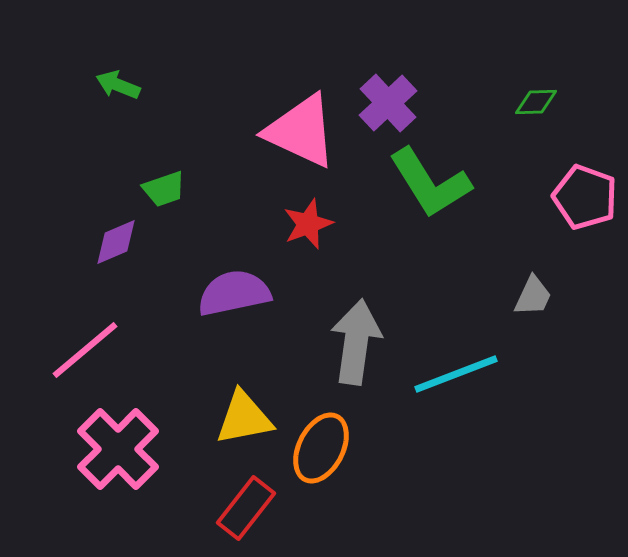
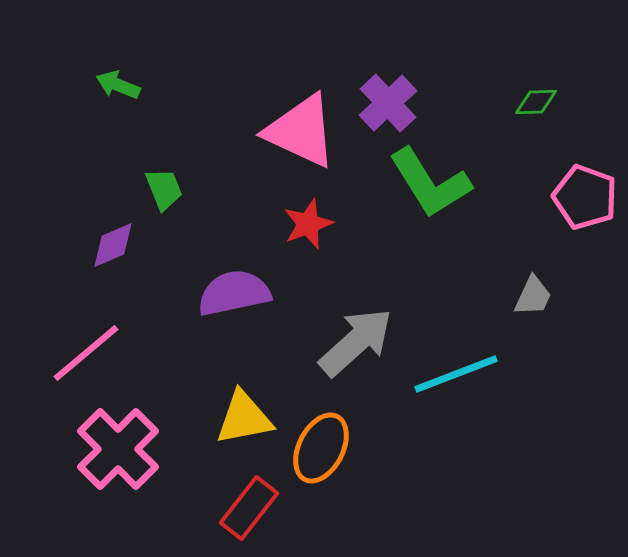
green trapezoid: rotated 93 degrees counterclockwise
purple diamond: moved 3 px left, 3 px down
gray arrow: rotated 40 degrees clockwise
pink line: moved 1 px right, 3 px down
red rectangle: moved 3 px right
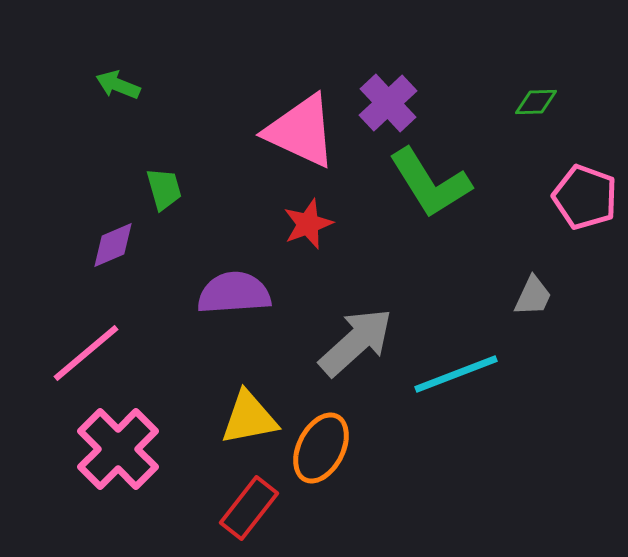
green trapezoid: rotated 6 degrees clockwise
purple semicircle: rotated 8 degrees clockwise
yellow triangle: moved 5 px right
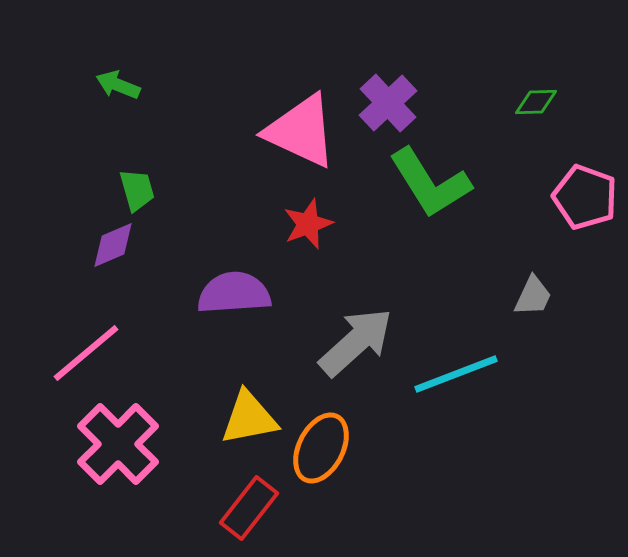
green trapezoid: moved 27 px left, 1 px down
pink cross: moved 5 px up
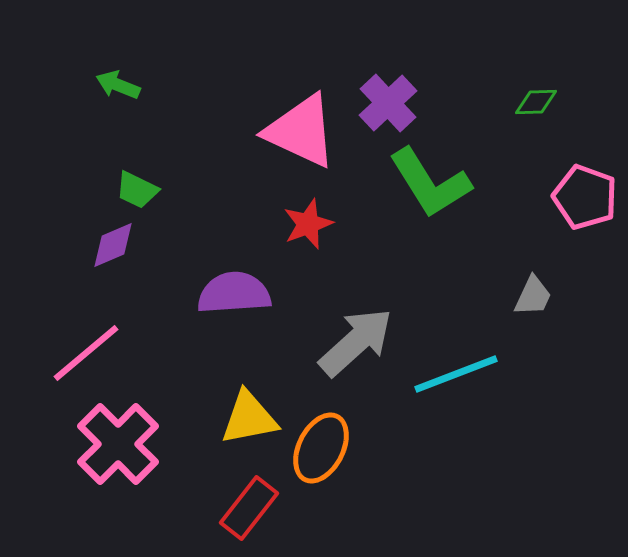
green trapezoid: rotated 132 degrees clockwise
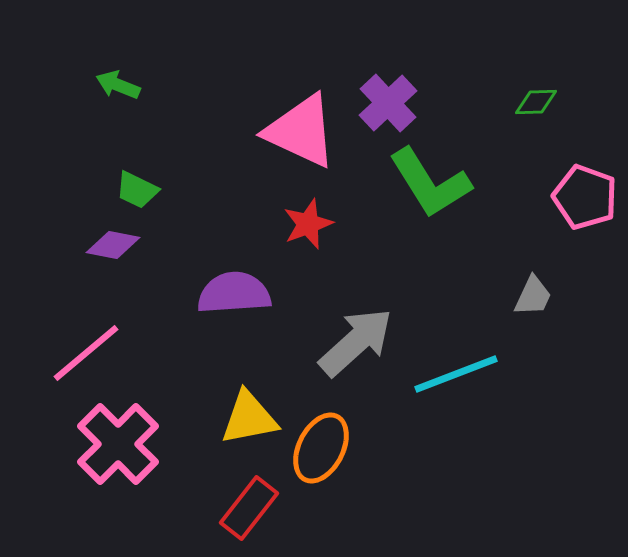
purple diamond: rotated 34 degrees clockwise
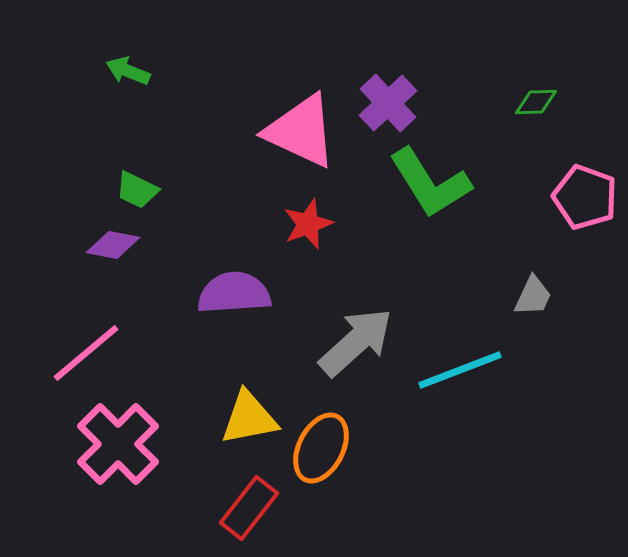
green arrow: moved 10 px right, 14 px up
cyan line: moved 4 px right, 4 px up
